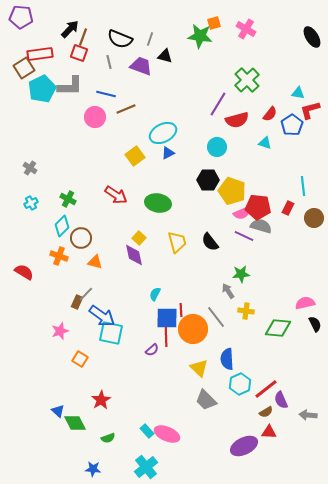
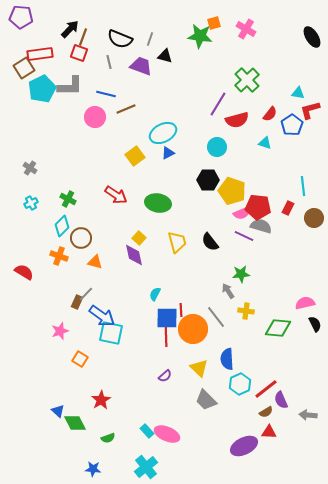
purple semicircle at (152, 350): moved 13 px right, 26 px down
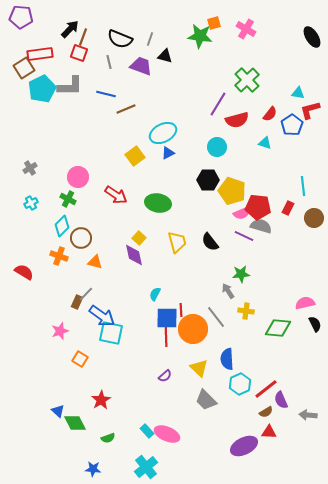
pink circle at (95, 117): moved 17 px left, 60 px down
gray cross at (30, 168): rotated 24 degrees clockwise
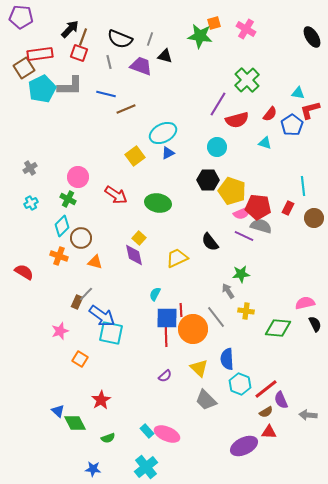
yellow trapezoid at (177, 242): moved 16 px down; rotated 100 degrees counterclockwise
cyan hexagon at (240, 384): rotated 15 degrees counterclockwise
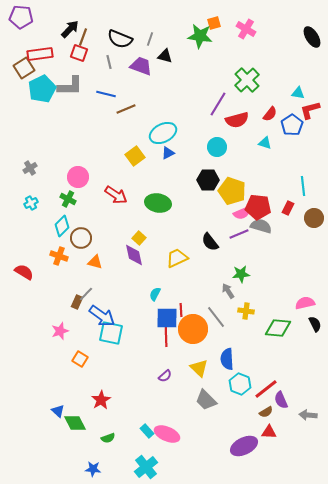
purple line at (244, 236): moved 5 px left, 2 px up; rotated 48 degrees counterclockwise
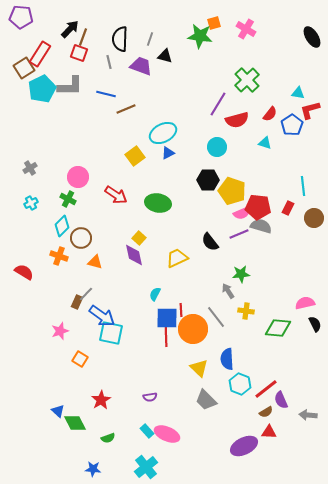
black semicircle at (120, 39): rotated 70 degrees clockwise
red rectangle at (40, 54): rotated 50 degrees counterclockwise
purple semicircle at (165, 376): moved 15 px left, 21 px down; rotated 32 degrees clockwise
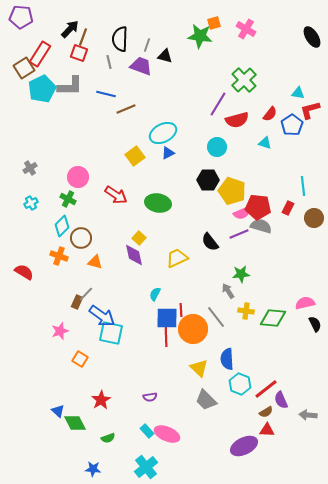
gray line at (150, 39): moved 3 px left, 6 px down
green cross at (247, 80): moved 3 px left
green diamond at (278, 328): moved 5 px left, 10 px up
red triangle at (269, 432): moved 2 px left, 2 px up
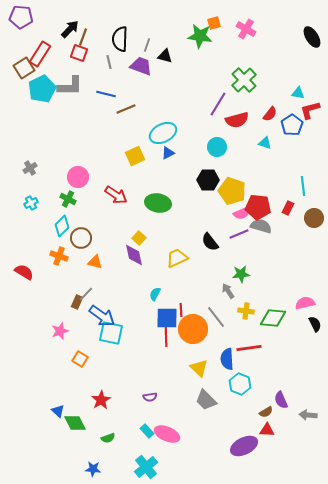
yellow square at (135, 156): rotated 12 degrees clockwise
red line at (266, 389): moved 17 px left, 41 px up; rotated 30 degrees clockwise
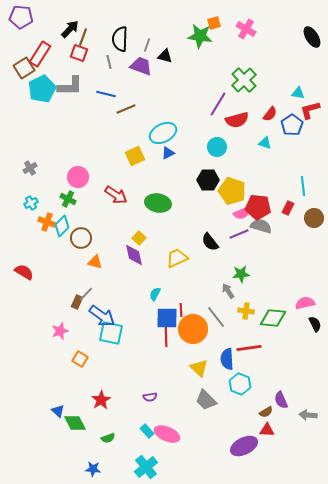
orange cross at (59, 256): moved 12 px left, 34 px up
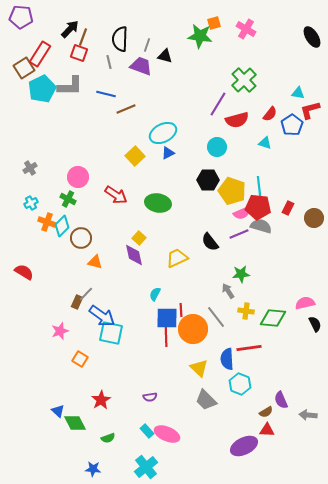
yellow square at (135, 156): rotated 18 degrees counterclockwise
cyan line at (303, 186): moved 44 px left
